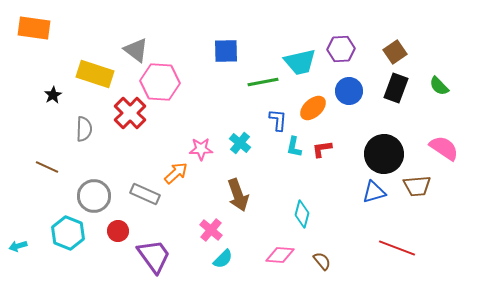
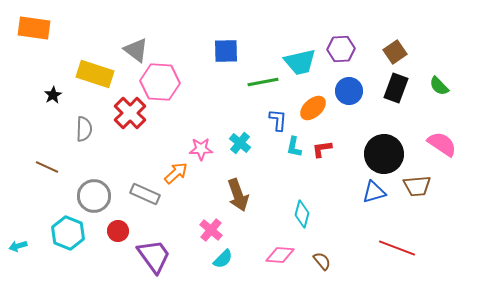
pink semicircle: moved 2 px left, 4 px up
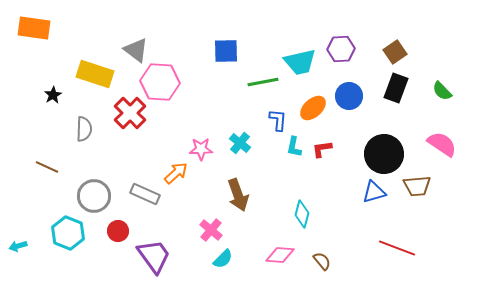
green semicircle: moved 3 px right, 5 px down
blue circle: moved 5 px down
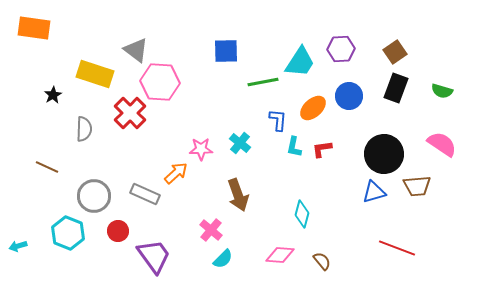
cyan trapezoid: rotated 44 degrees counterclockwise
green semicircle: rotated 30 degrees counterclockwise
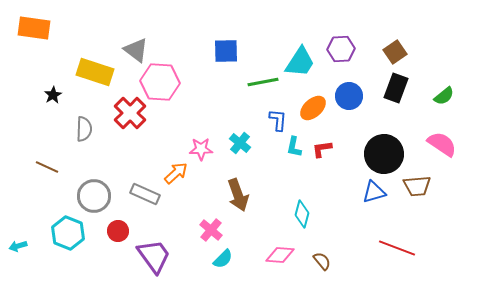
yellow rectangle: moved 2 px up
green semicircle: moved 2 px right, 5 px down; rotated 55 degrees counterclockwise
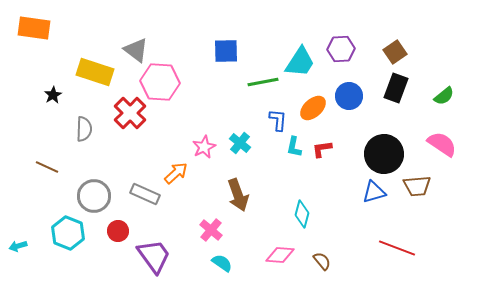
pink star: moved 3 px right, 2 px up; rotated 25 degrees counterclockwise
cyan semicircle: moved 1 px left, 4 px down; rotated 100 degrees counterclockwise
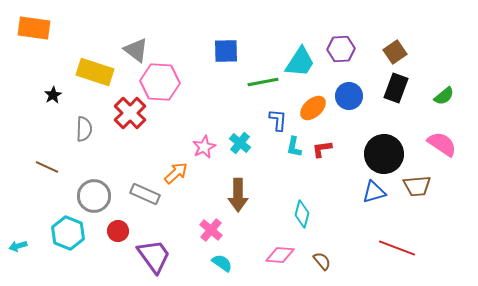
brown arrow: rotated 20 degrees clockwise
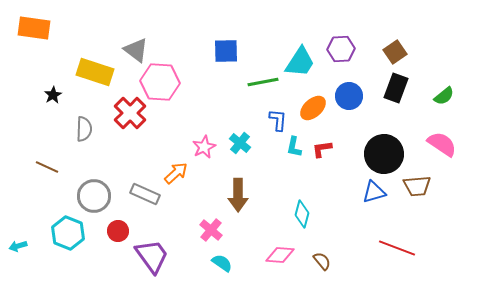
purple trapezoid: moved 2 px left
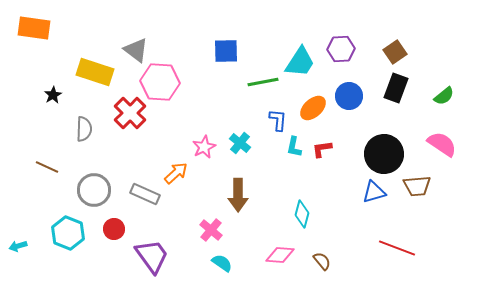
gray circle: moved 6 px up
red circle: moved 4 px left, 2 px up
